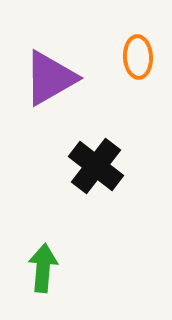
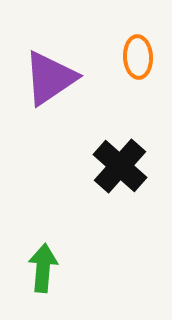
purple triangle: rotated 4 degrees counterclockwise
black cross: moved 24 px right; rotated 4 degrees clockwise
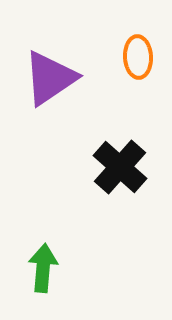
black cross: moved 1 px down
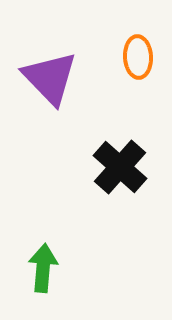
purple triangle: rotated 40 degrees counterclockwise
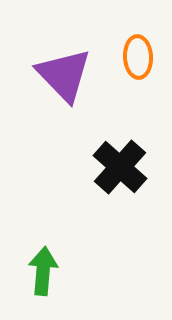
purple triangle: moved 14 px right, 3 px up
green arrow: moved 3 px down
